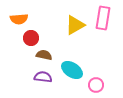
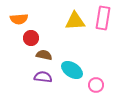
yellow triangle: moved 4 px up; rotated 25 degrees clockwise
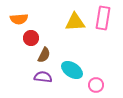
yellow triangle: moved 1 px down
brown semicircle: rotated 105 degrees clockwise
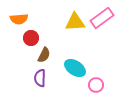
pink rectangle: moved 1 px left; rotated 45 degrees clockwise
cyan ellipse: moved 3 px right, 2 px up
purple semicircle: moved 3 px left, 1 px down; rotated 96 degrees counterclockwise
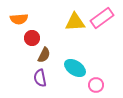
red circle: moved 1 px right
purple semicircle: rotated 12 degrees counterclockwise
